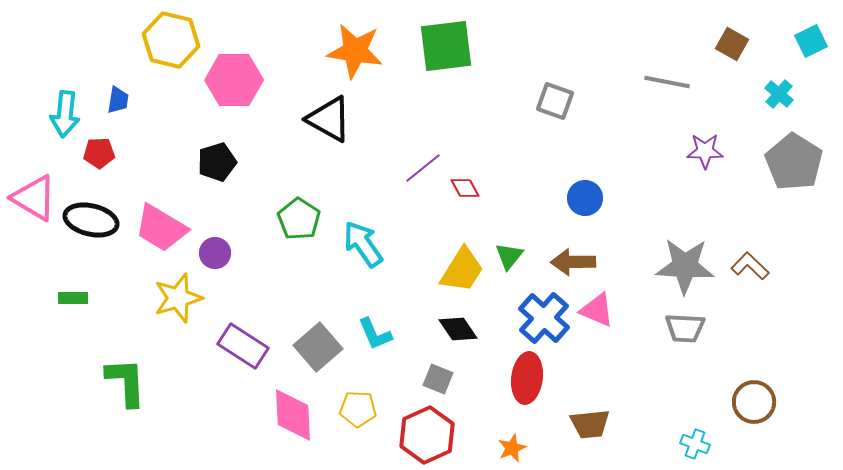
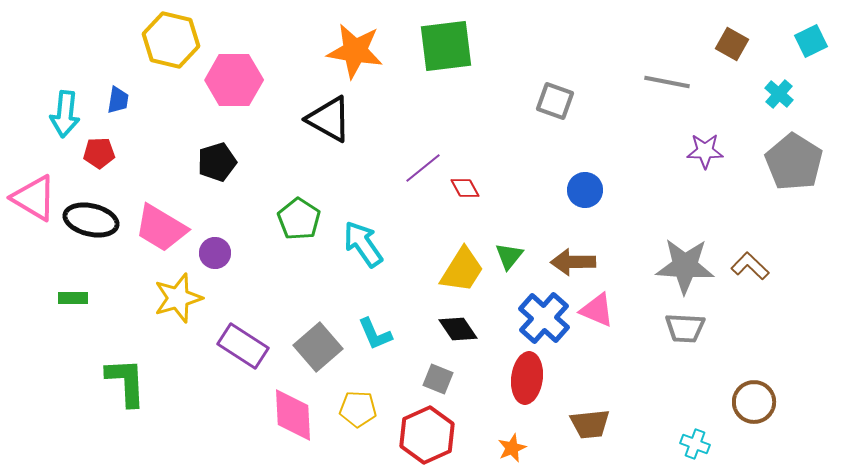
blue circle at (585, 198): moved 8 px up
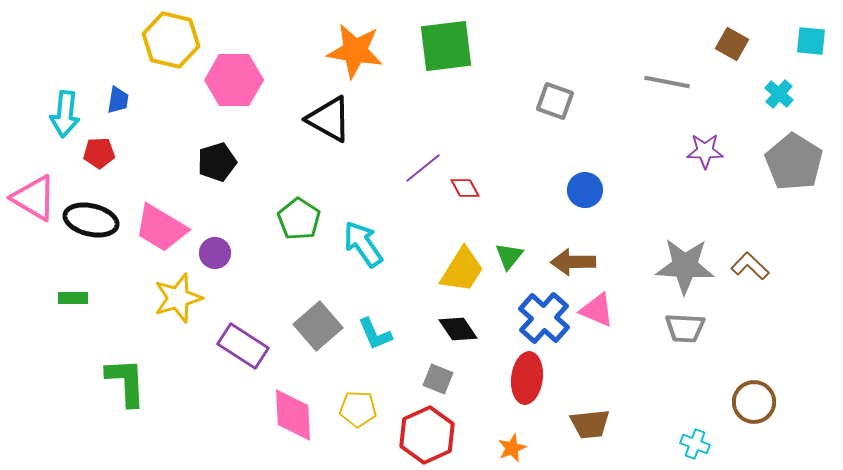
cyan square at (811, 41): rotated 32 degrees clockwise
gray square at (318, 347): moved 21 px up
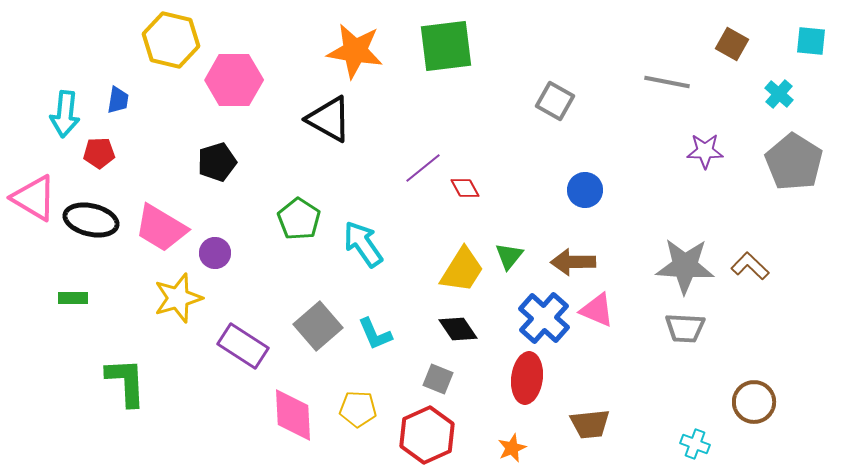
gray square at (555, 101): rotated 9 degrees clockwise
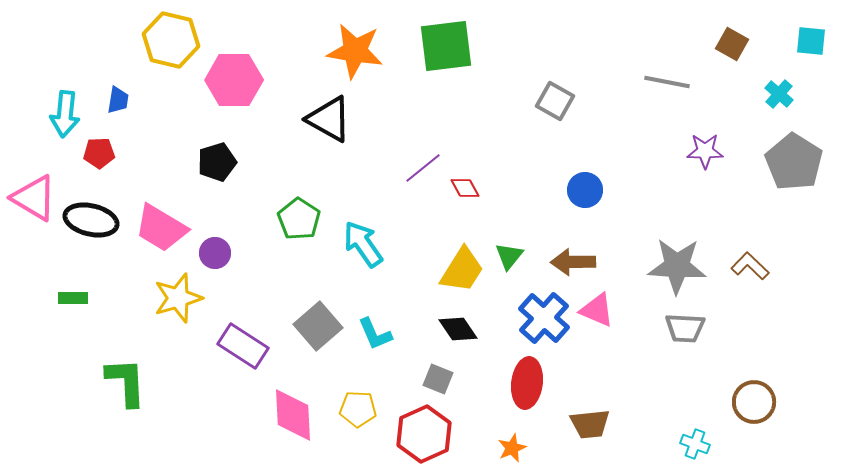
gray star at (685, 266): moved 8 px left
red ellipse at (527, 378): moved 5 px down
red hexagon at (427, 435): moved 3 px left, 1 px up
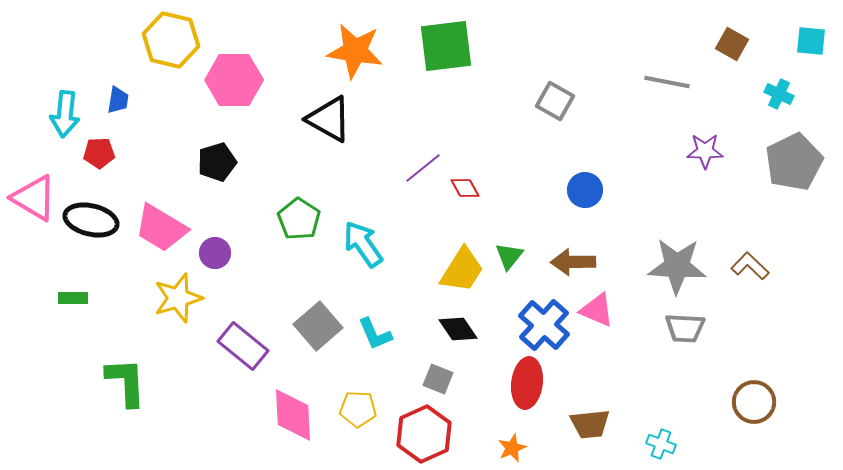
cyan cross at (779, 94): rotated 16 degrees counterclockwise
gray pentagon at (794, 162): rotated 14 degrees clockwise
blue cross at (544, 318): moved 7 px down
purple rectangle at (243, 346): rotated 6 degrees clockwise
cyan cross at (695, 444): moved 34 px left
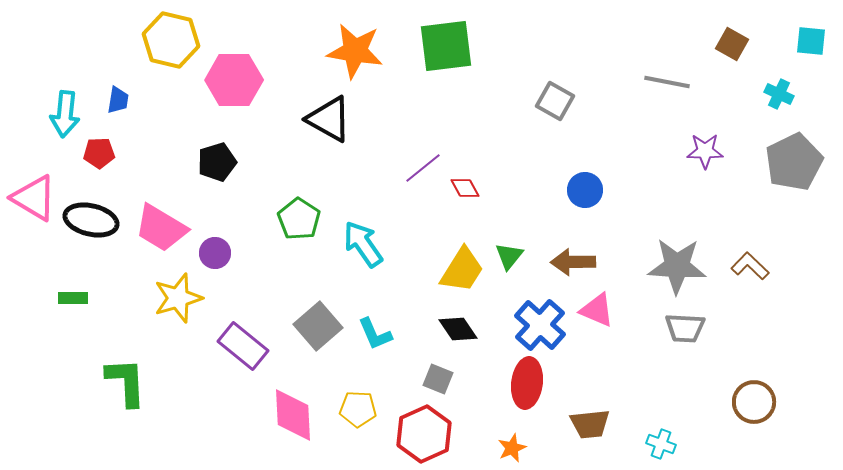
blue cross at (544, 325): moved 4 px left
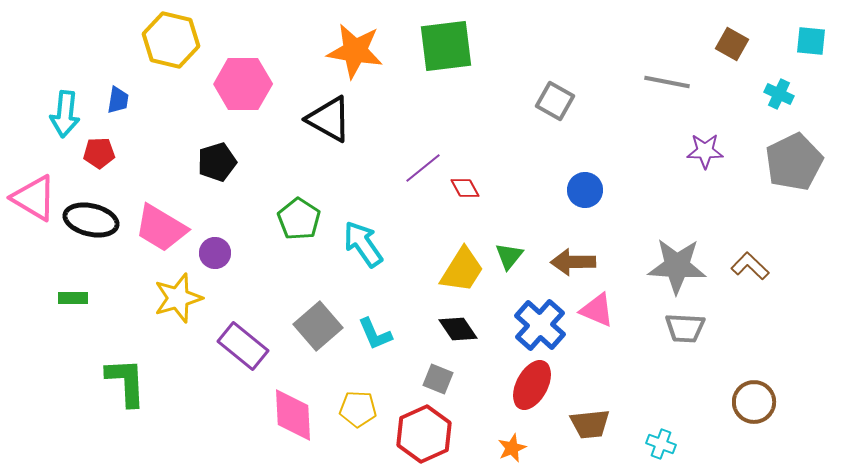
pink hexagon at (234, 80): moved 9 px right, 4 px down
red ellipse at (527, 383): moved 5 px right, 2 px down; rotated 21 degrees clockwise
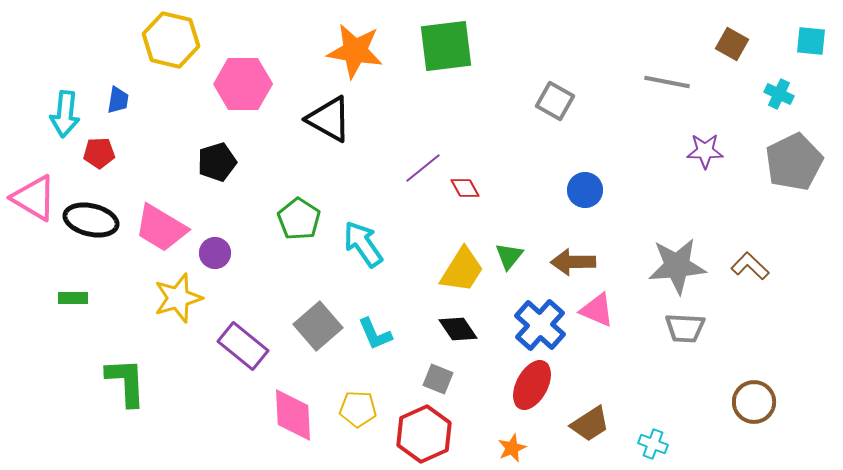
gray star at (677, 266): rotated 8 degrees counterclockwise
brown trapezoid at (590, 424): rotated 27 degrees counterclockwise
cyan cross at (661, 444): moved 8 px left
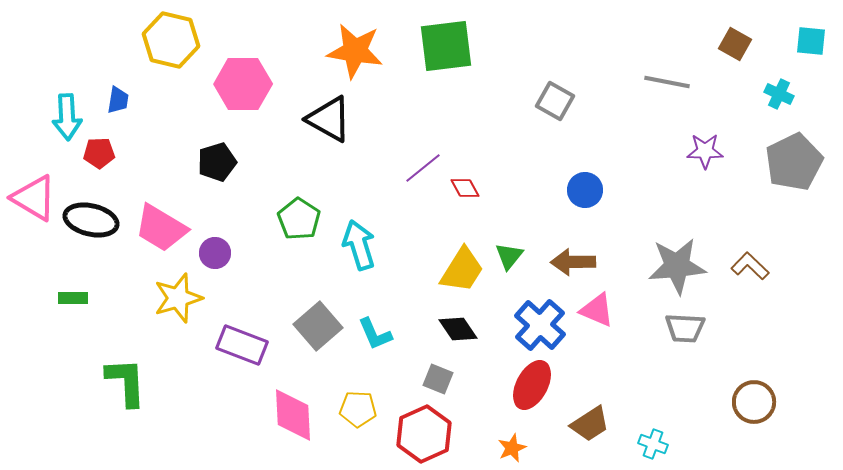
brown square at (732, 44): moved 3 px right
cyan arrow at (65, 114): moved 2 px right, 3 px down; rotated 9 degrees counterclockwise
cyan arrow at (363, 244): moved 4 px left, 1 px down; rotated 18 degrees clockwise
purple rectangle at (243, 346): moved 1 px left, 1 px up; rotated 18 degrees counterclockwise
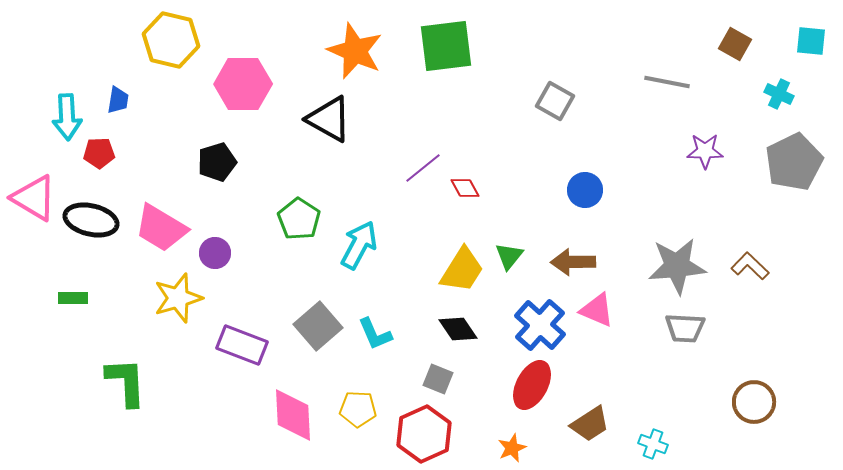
orange star at (355, 51): rotated 14 degrees clockwise
cyan arrow at (359, 245): rotated 45 degrees clockwise
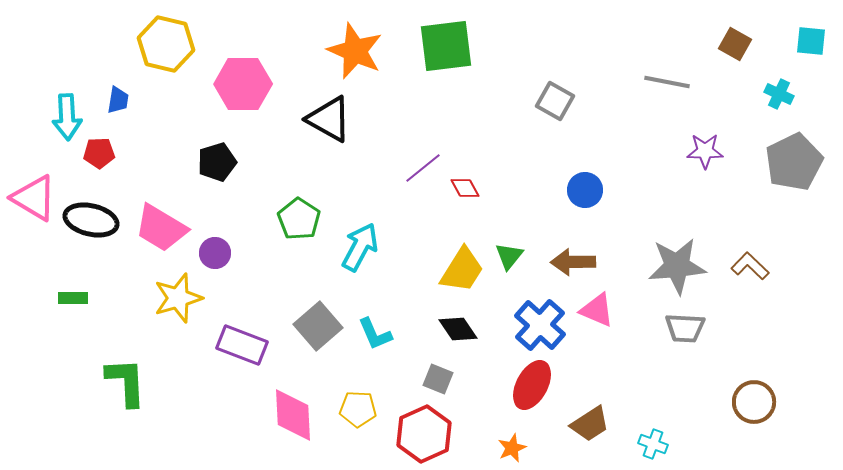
yellow hexagon at (171, 40): moved 5 px left, 4 px down
cyan arrow at (359, 245): moved 1 px right, 2 px down
